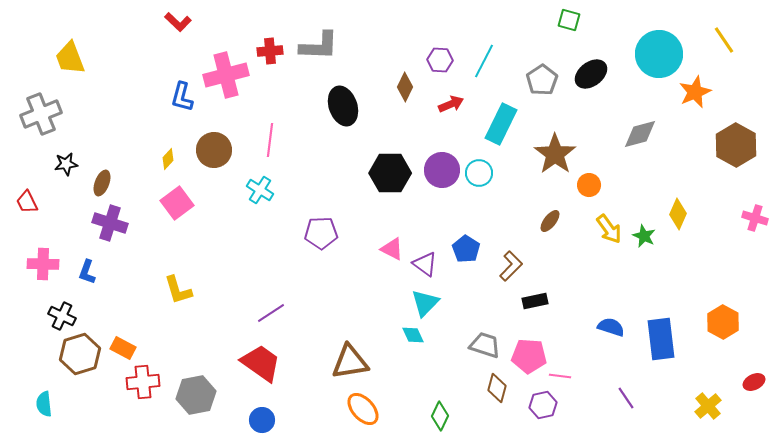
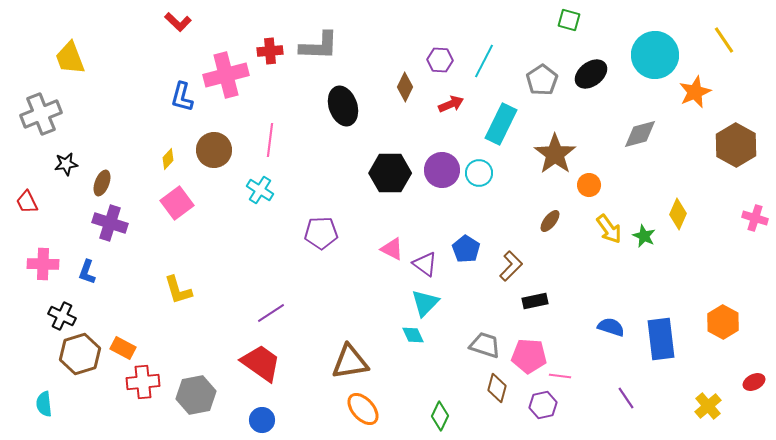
cyan circle at (659, 54): moved 4 px left, 1 px down
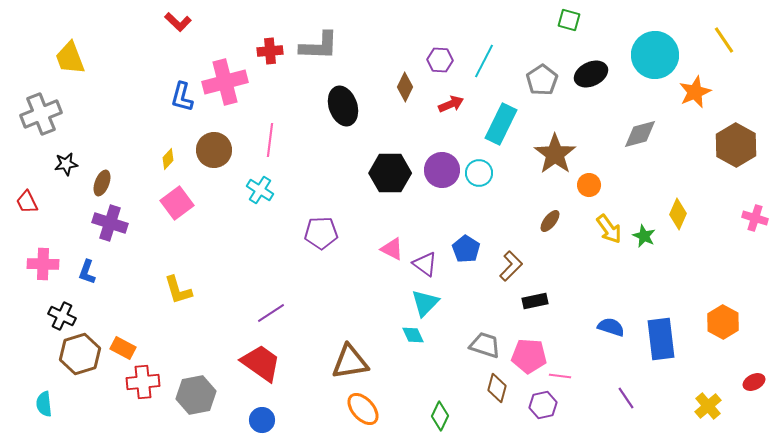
black ellipse at (591, 74): rotated 12 degrees clockwise
pink cross at (226, 75): moved 1 px left, 7 px down
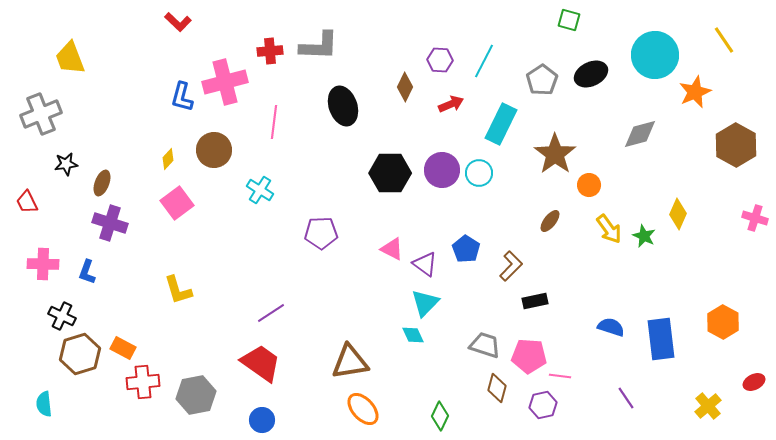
pink line at (270, 140): moved 4 px right, 18 px up
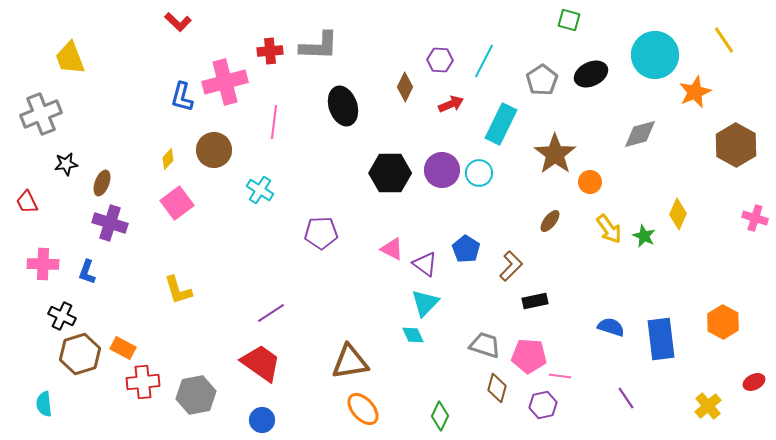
orange circle at (589, 185): moved 1 px right, 3 px up
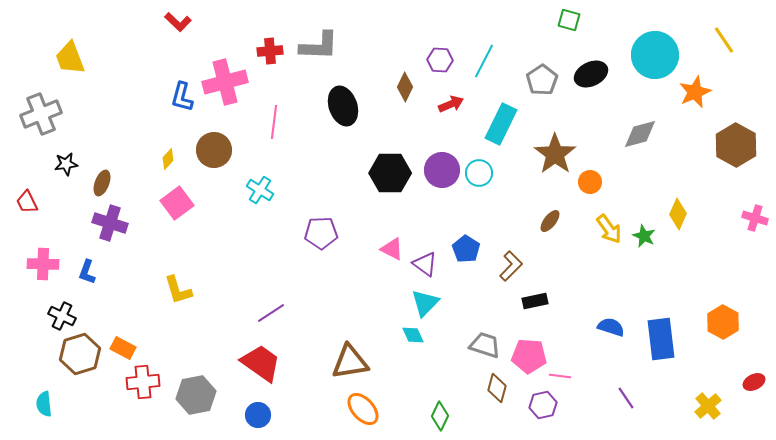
blue circle at (262, 420): moved 4 px left, 5 px up
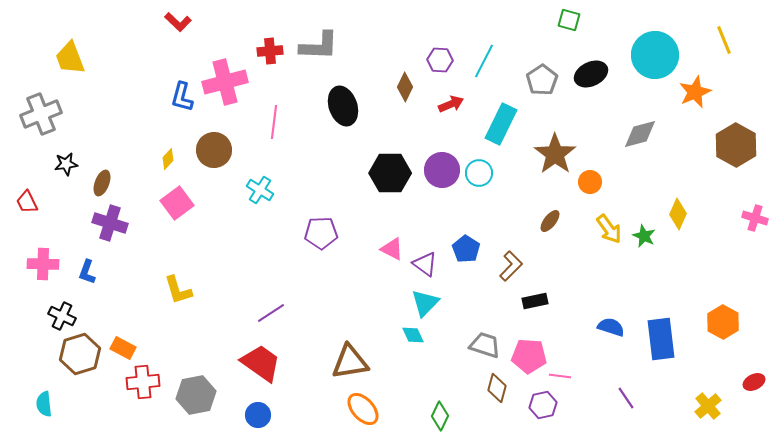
yellow line at (724, 40): rotated 12 degrees clockwise
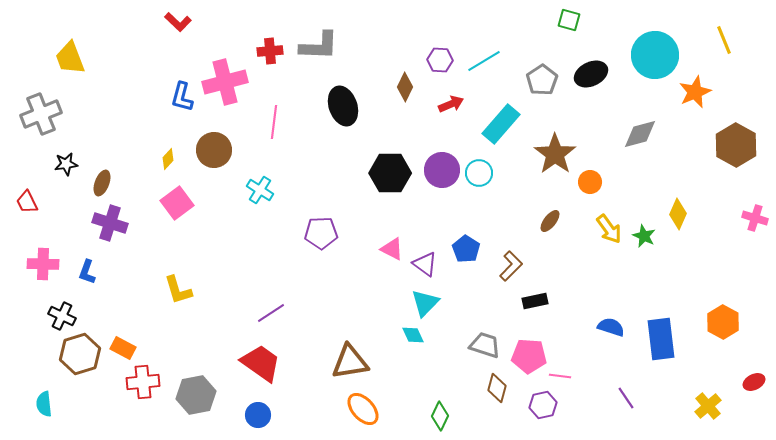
cyan line at (484, 61): rotated 32 degrees clockwise
cyan rectangle at (501, 124): rotated 15 degrees clockwise
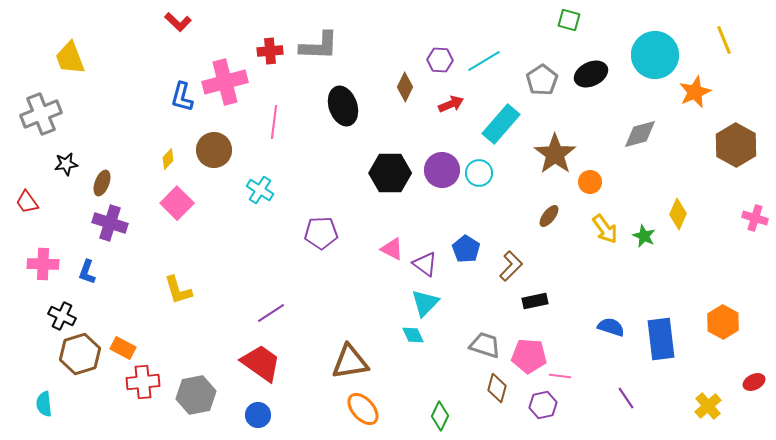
red trapezoid at (27, 202): rotated 10 degrees counterclockwise
pink square at (177, 203): rotated 8 degrees counterclockwise
brown ellipse at (550, 221): moved 1 px left, 5 px up
yellow arrow at (609, 229): moved 4 px left
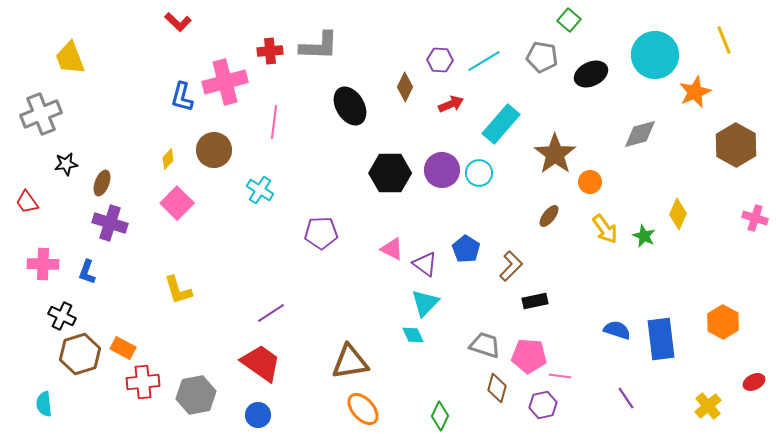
green square at (569, 20): rotated 25 degrees clockwise
gray pentagon at (542, 80): moved 23 px up; rotated 28 degrees counterclockwise
black ellipse at (343, 106): moved 7 px right; rotated 12 degrees counterclockwise
blue semicircle at (611, 327): moved 6 px right, 3 px down
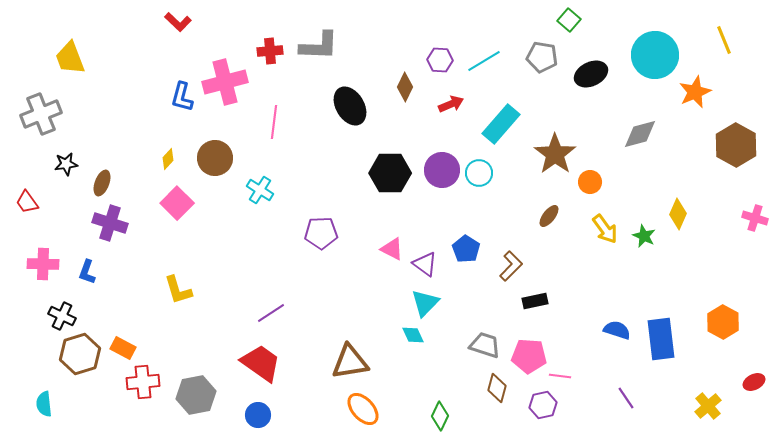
brown circle at (214, 150): moved 1 px right, 8 px down
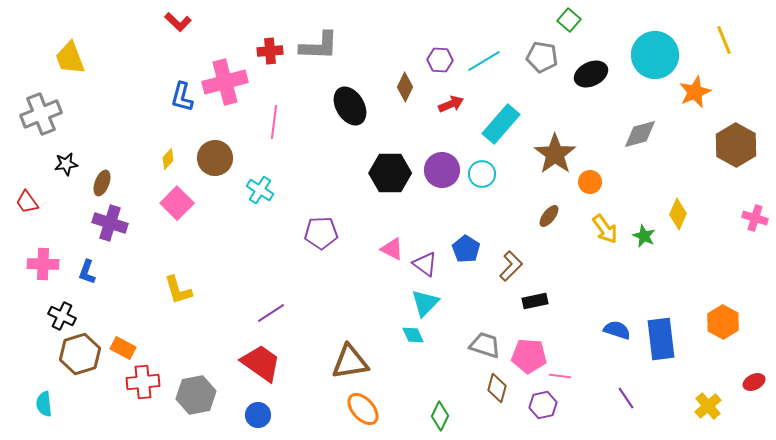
cyan circle at (479, 173): moved 3 px right, 1 px down
